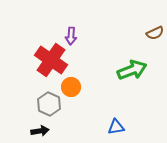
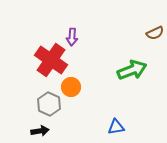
purple arrow: moved 1 px right, 1 px down
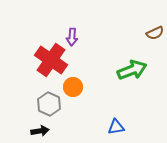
orange circle: moved 2 px right
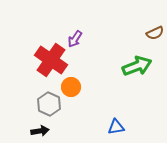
purple arrow: moved 3 px right, 2 px down; rotated 30 degrees clockwise
green arrow: moved 5 px right, 4 px up
orange circle: moved 2 px left
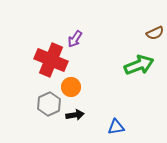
red cross: rotated 12 degrees counterclockwise
green arrow: moved 2 px right, 1 px up
gray hexagon: rotated 10 degrees clockwise
black arrow: moved 35 px right, 16 px up
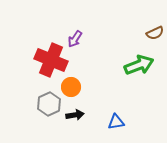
blue triangle: moved 5 px up
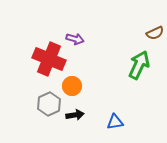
purple arrow: rotated 108 degrees counterclockwise
red cross: moved 2 px left, 1 px up
green arrow: rotated 44 degrees counterclockwise
orange circle: moved 1 px right, 1 px up
blue triangle: moved 1 px left
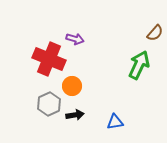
brown semicircle: rotated 24 degrees counterclockwise
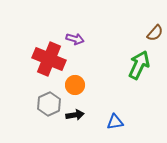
orange circle: moved 3 px right, 1 px up
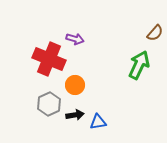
blue triangle: moved 17 px left
